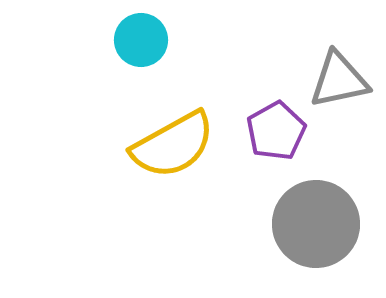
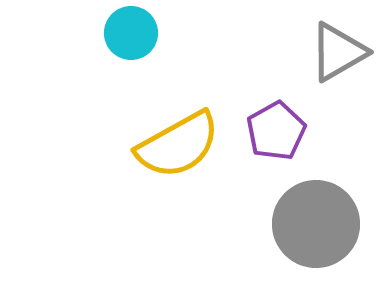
cyan circle: moved 10 px left, 7 px up
gray triangle: moved 1 px left, 28 px up; rotated 18 degrees counterclockwise
yellow semicircle: moved 5 px right
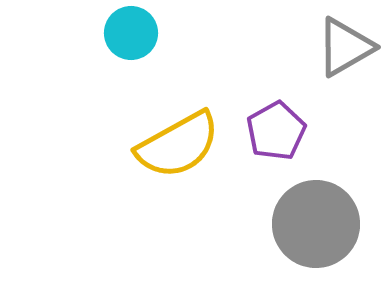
gray triangle: moved 7 px right, 5 px up
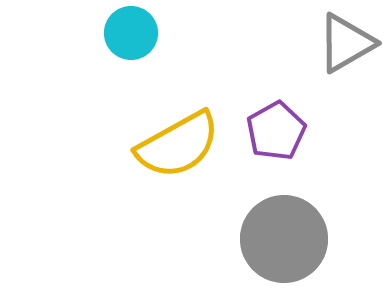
gray triangle: moved 1 px right, 4 px up
gray circle: moved 32 px left, 15 px down
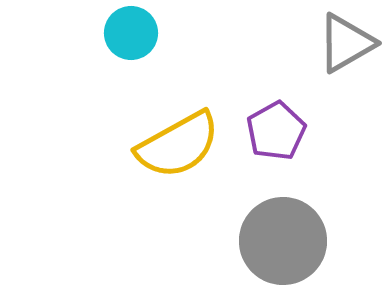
gray circle: moved 1 px left, 2 px down
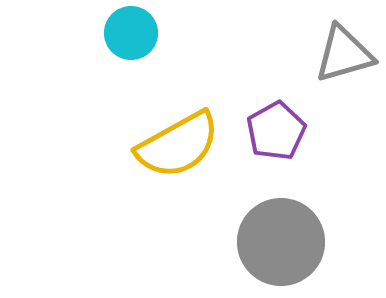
gray triangle: moved 2 px left, 11 px down; rotated 14 degrees clockwise
gray circle: moved 2 px left, 1 px down
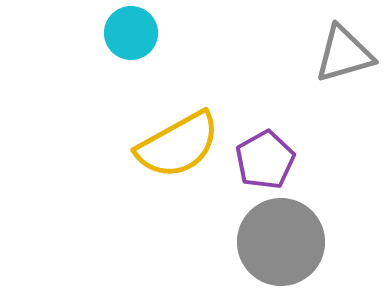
purple pentagon: moved 11 px left, 29 px down
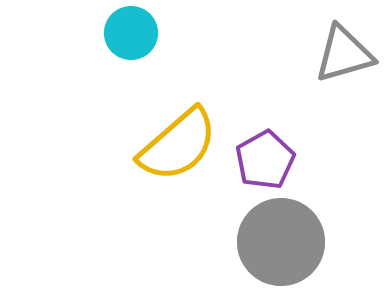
yellow semicircle: rotated 12 degrees counterclockwise
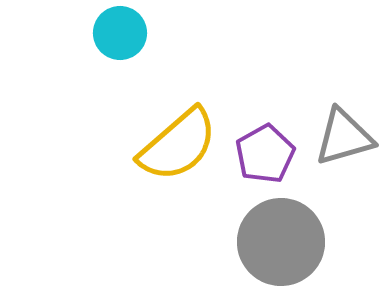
cyan circle: moved 11 px left
gray triangle: moved 83 px down
purple pentagon: moved 6 px up
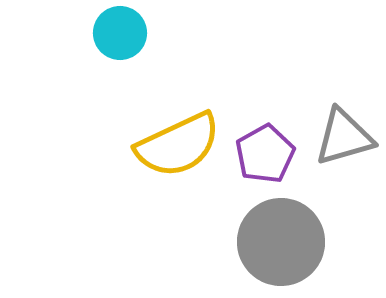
yellow semicircle: rotated 16 degrees clockwise
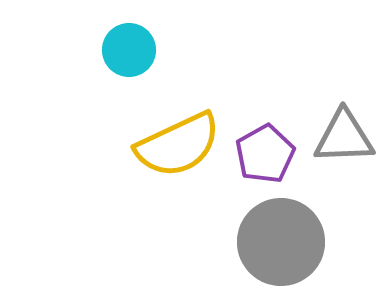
cyan circle: moved 9 px right, 17 px down
gray triangle: rotated 14 degrees clockwise
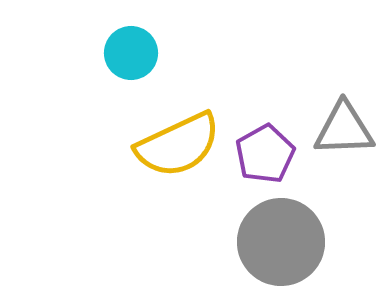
cyan circle: moved 2 px right, 3 px down
gray triangle: moved 8 px up
